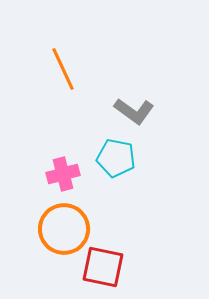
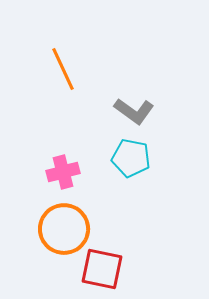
cyan pentagon: moved 15 px right
pink cross: moved 2 px up
red square: moved 1 px left, 2 px down
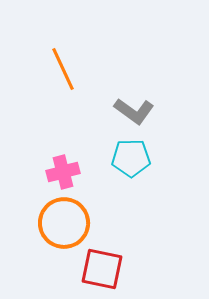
cyan pentagon: rotated 12 degrees counterclockwise
orange circle: moved 6 px up
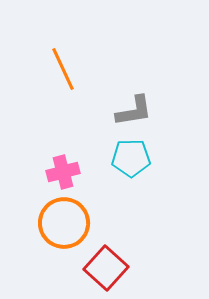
gray L-shape: rotated 45 degrees counterclockwise
red square: moved 4 px right, 1 px up; rotated 30 degrees clockwise
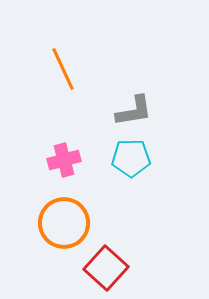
pink cross: moved 1 px right, 12 px up
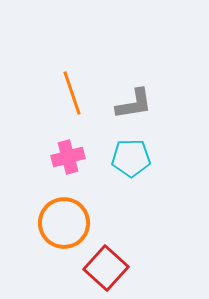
orange line: moved 9 px right, 24 px down; rotated 6 degrees clockwise
gray L-shape: moved 7 px up
pink cross: moved 4 px right, 3 px up
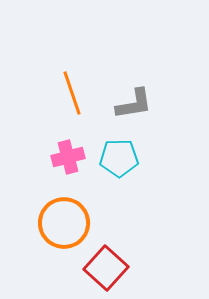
cyan pentagon: moved 12 px left
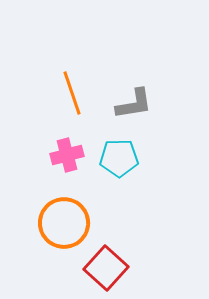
pink cross: moved 1 px left, 2 px up
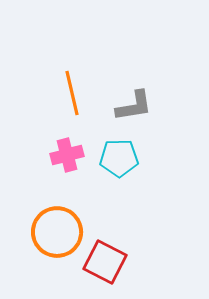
orange line: rotated 6 degrees clockwise
gray L-shape: moved 2 px down
orange circle: moved 7 px left, 9 px down
red square: moved 1 px left, 6 px up; rotated 15 degrees counterclockwise
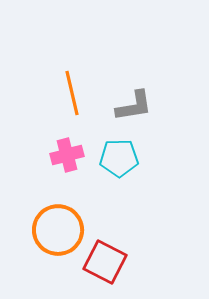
orange circle: moved 1 px right, 2 px up
